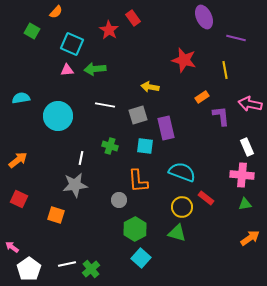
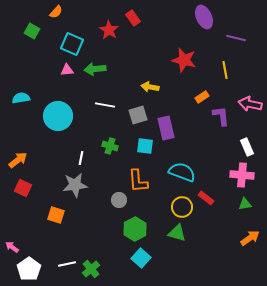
red square at (19, 199): moved 4 px right, 11 px up
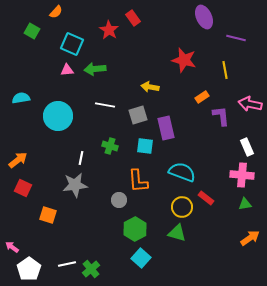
orange square at (56, 215): moved 8 px left
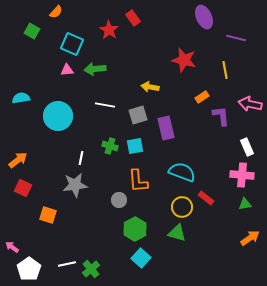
cyan square at (145, 146): moved 10 px left; rotated 18 degrees counterclockwise
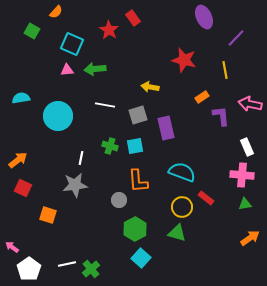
purple line at (236, 38): rotated 60 degrees counterclockwise
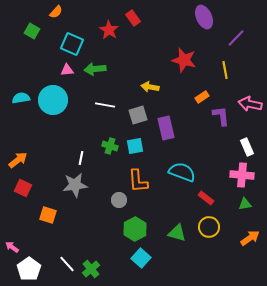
cyan circle at (58, 116): moved 5 px left, 16 px up
yellow circle at (182, 207): moved 27 px right, 20 px down
white line at (67, 264): rotated 60 degrees clockwise
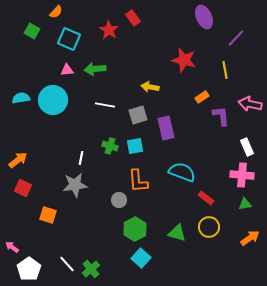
cyan square at (72, 44): moved 3 px left, 5 px up
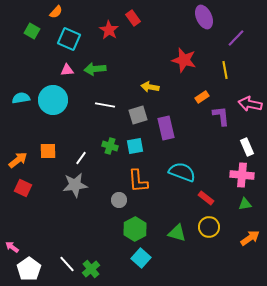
white line at (81, 158): rotated 24 degrees clockwise
orange square at (48, 215): moved 64 px up; rotated 18 degrees counterclockwise
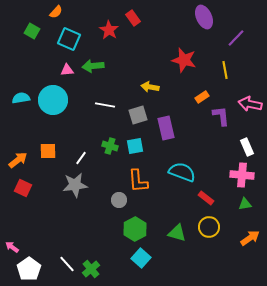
green arrow at (95, 69): moved 2 px left, 3 px up
